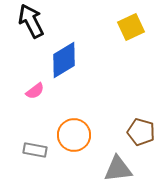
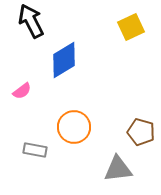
pink semicircle: moved 13 px left
orange circle: moved 8 px up
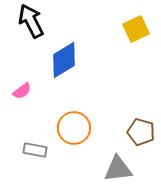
yellow square: moved 5 px right, 2 px down
orange circle: moved 1 px down
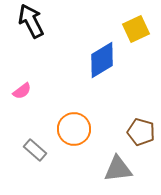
blue diamond: moved 38 px right
orange circle: moved 1 px down
gray rectangle: rotated 30 degrees clockwise
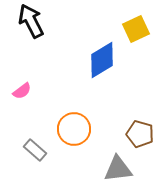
brown pentagon: moved 1 px left, 2 px down
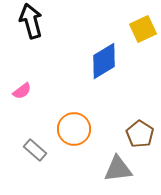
black arrow: rotated 12 degrees clockwise
yellow square: moved 7 px right
blue diamond: moved 2 px right, 1 px down
brown pentagon: rotated 16 degrees clockwise
